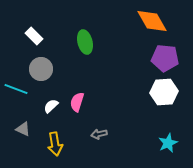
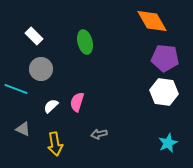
white hexagon: rotated 12 degrees clockwise
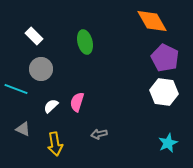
purple pentagon: rotated 20 degrees clockwise
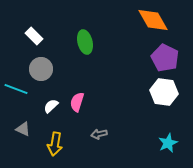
orange diamond: moved 1 px right, 1 px up
yellow arrow: rotated 20 degrees clockwise
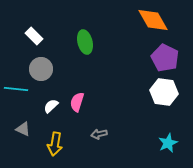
cyan line: rotated 15 degrees counterclockwise
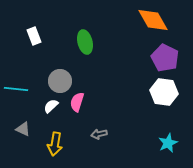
white rectangle: rotated 24 degrees clockwise
gray circle: moved 19 px right, 12 px down
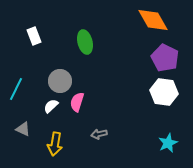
cyan line: rotated 70 degrees counterclockwise
